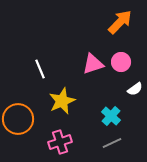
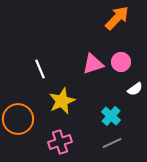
orange arrow: moved 3 px left, 4 px up
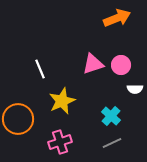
orange arrow: rotated 24 degrees clockwise
pink circle: moved 3 px down
white semicircle: rotated 35 degrees clockwise
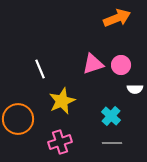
gray line: rotated 24 degrees clockwise
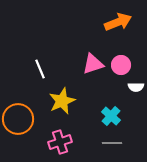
orange arrow: moved 1 px right, 4 px down
white semicircle: moved 1 px right, 2 px up
